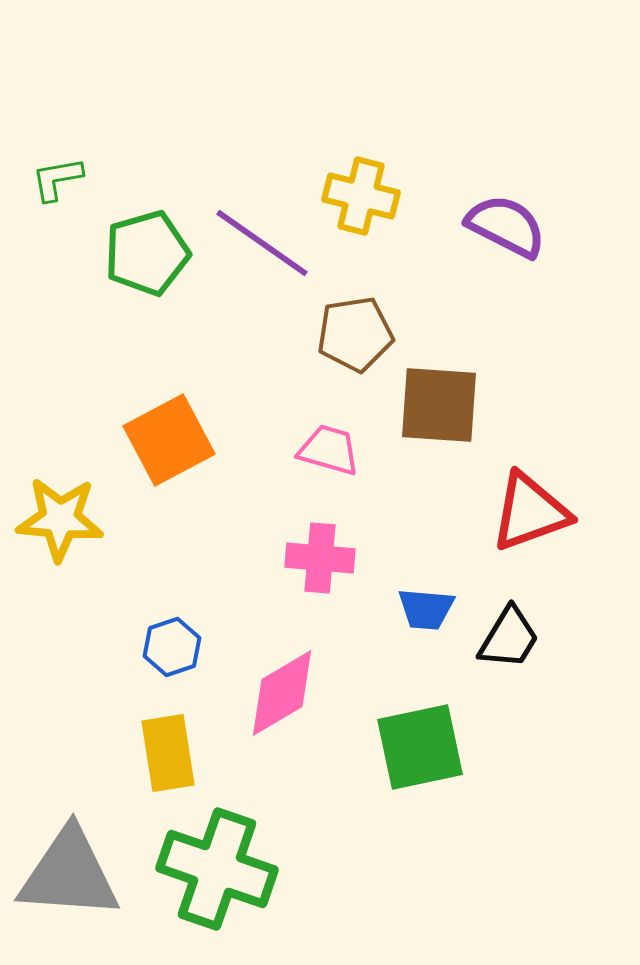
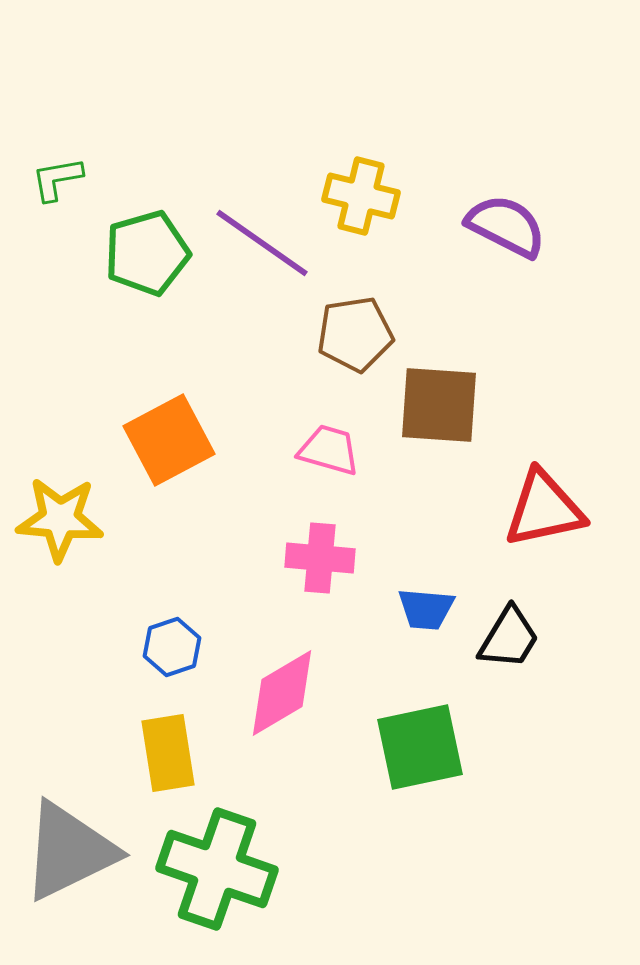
red triangle: moved 14 px right, 3 px up; rotated 8 degrees clockwise
gray triangle: moved 23 px up; rotated 30 degrees counterclockwise
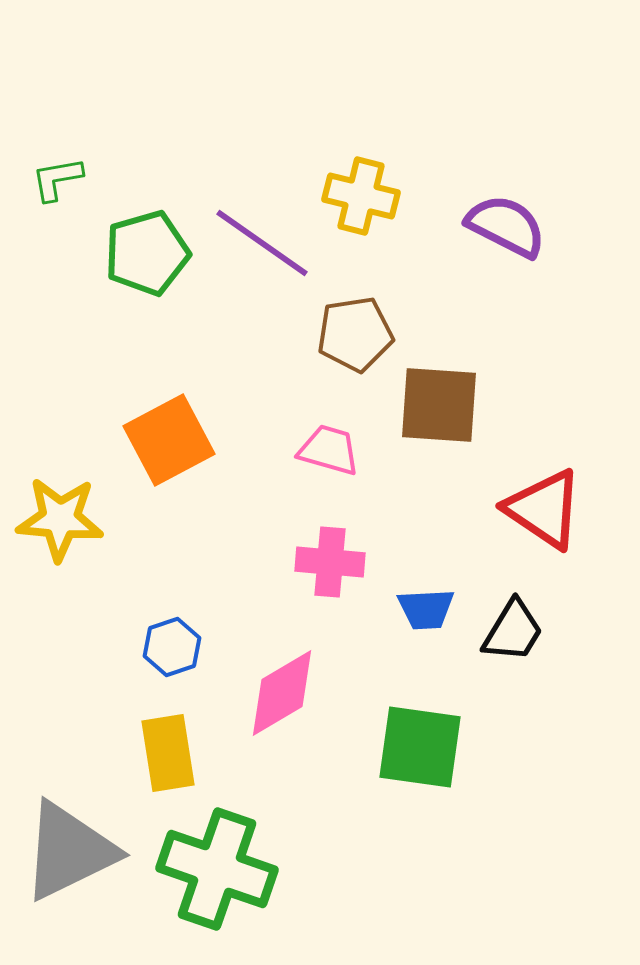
red triangle: rotated 46 degrees clockwise
pink cross: moved 10 px right, 4 px down
blue trapezoid: rotated 8 degrees counterclockwise
black trapezoid: moved 4 px right, 7 px up
green square: rotated 20 degrees clockwise
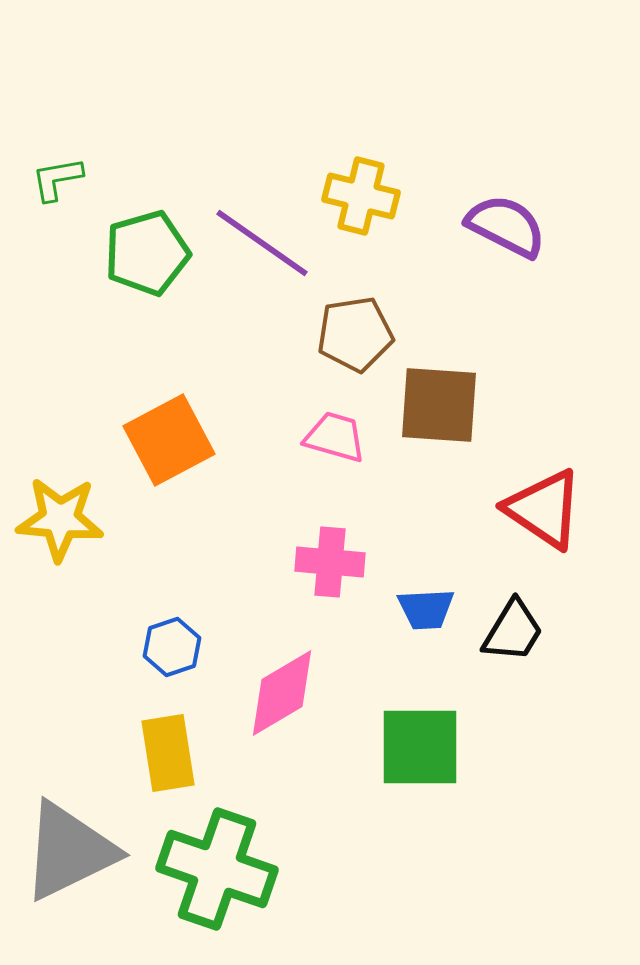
pink trapezoid: moved 6 px right, 13 px up
green square: rotated 8 degrees counterclockwise
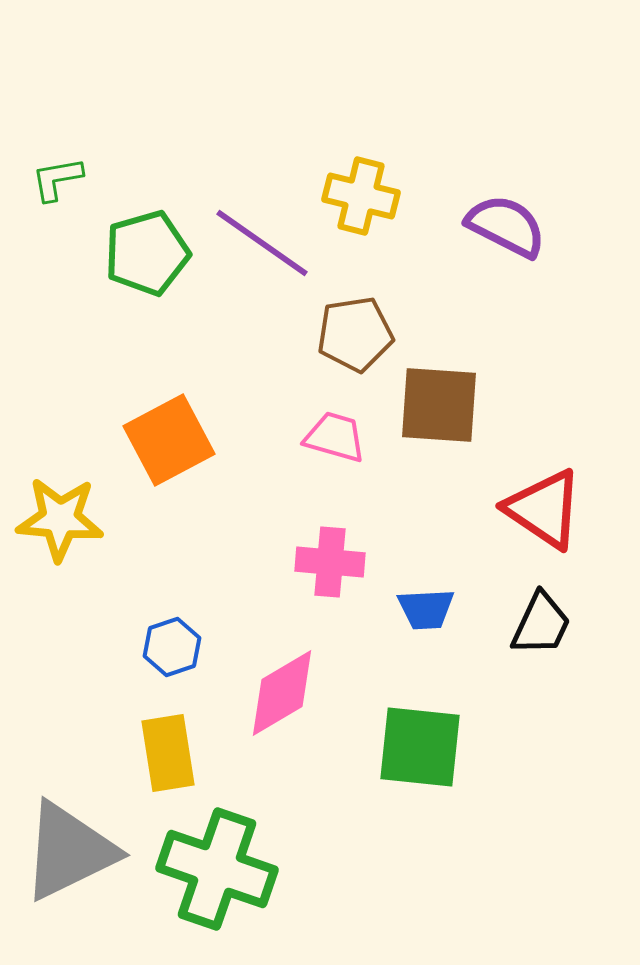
black trapezoid: moved 28 px right, 7 px up; rotated 6 degrees counterclockwise
green square: rotated 6 degrees clockwise
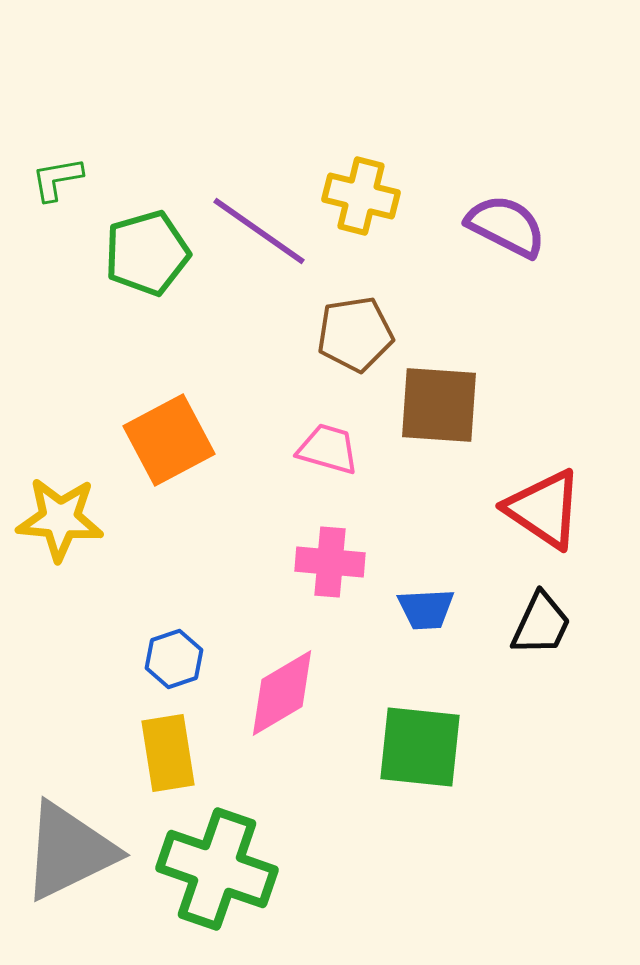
purple line: moved 3 px left, 12 px up
pink trapezoid: moved 7 px left, 12 px down
blue hexagon: moved 2 px right, 12 px down
